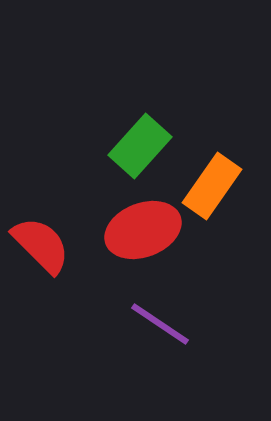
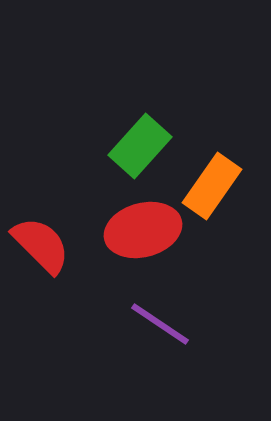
red ellipse: rotated 6 degrees clockwise
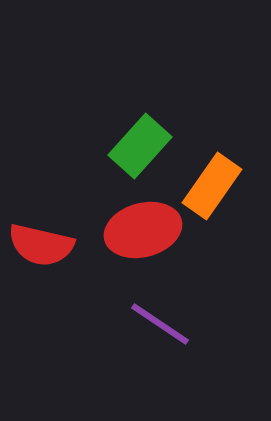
red semicircle: rotated 148 degrees clockwise
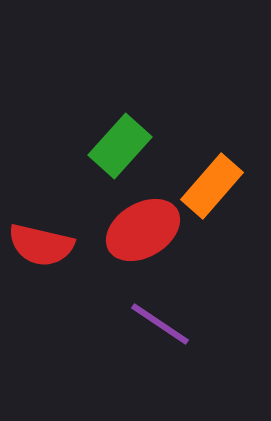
green rectangle: moved 20 px left
orange rectangle: rotated 6 degrees clockwise
red ellipse: rotated 16 degrees counterclockwise
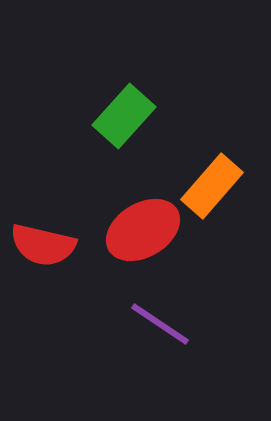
green rectangle: moved 4 px right, 30 px up
red semicircle: moved 2 px right
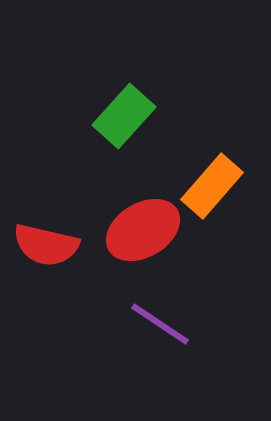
red semicircle: moved 3 px right
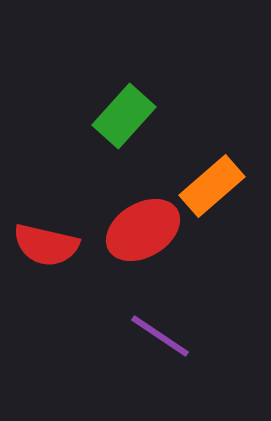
orange rectangle: rotated 8 degrees clockwise
purple line: moved 12 px down
